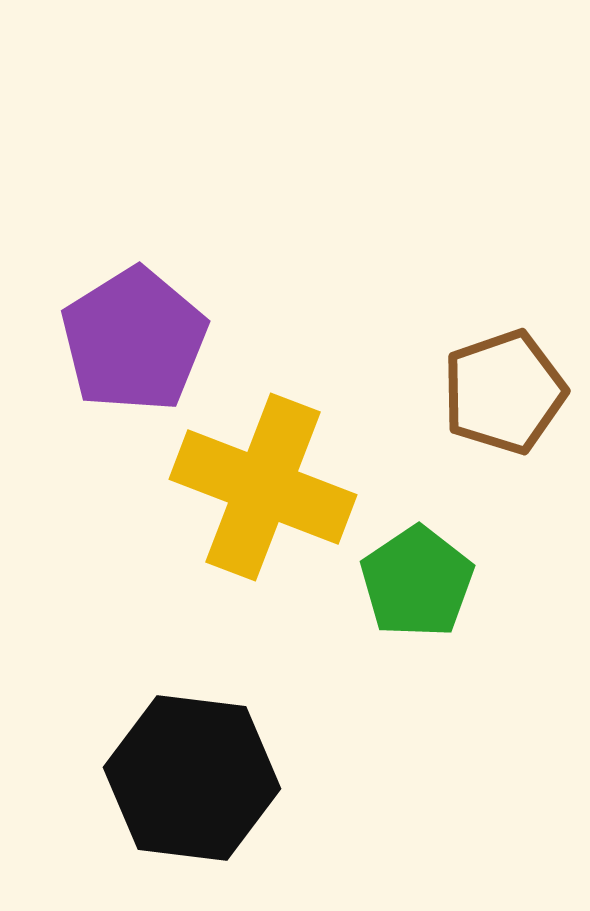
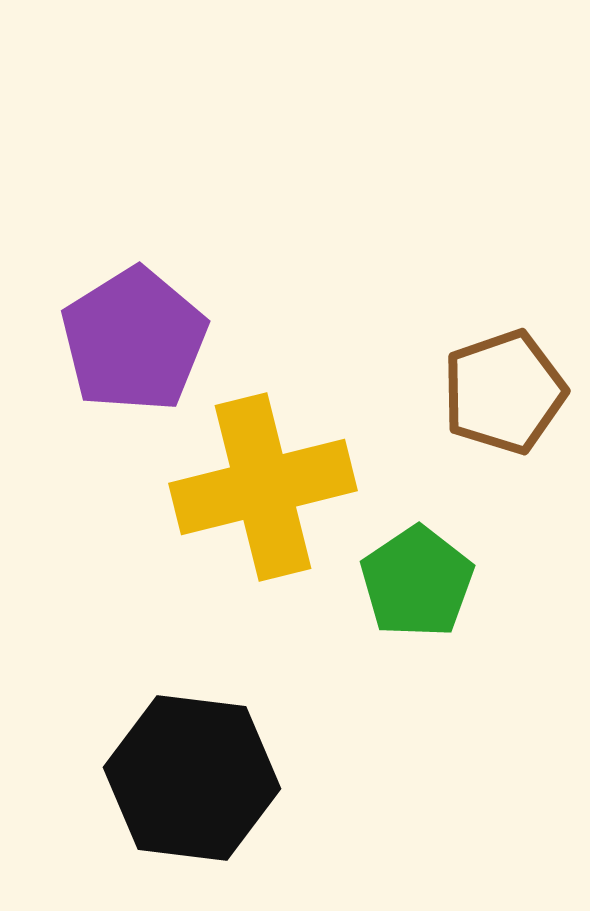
yellow cross: rotated 35 degrees counterclockwise
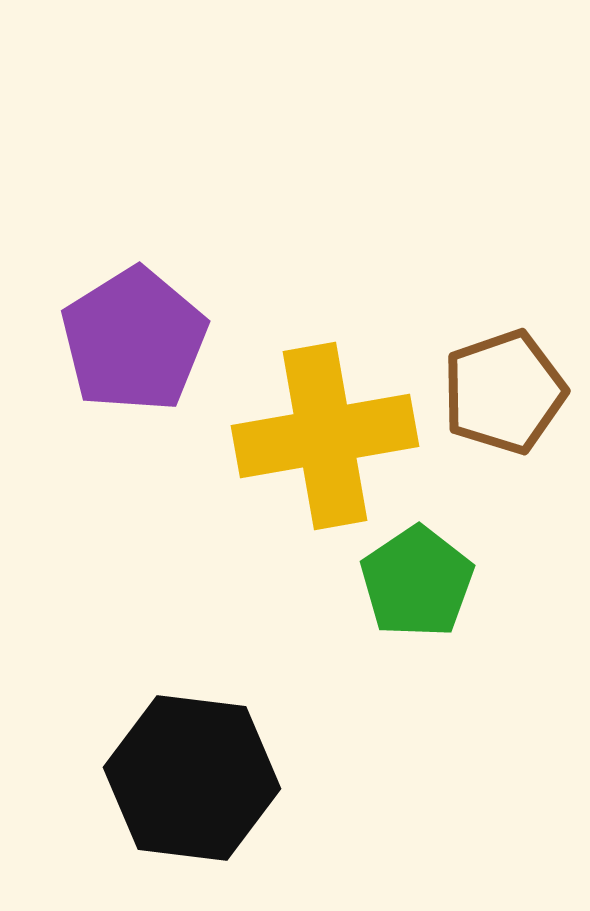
yellow cross: moved 62 px right, 51 px up; rotated 4 degrees clockwise
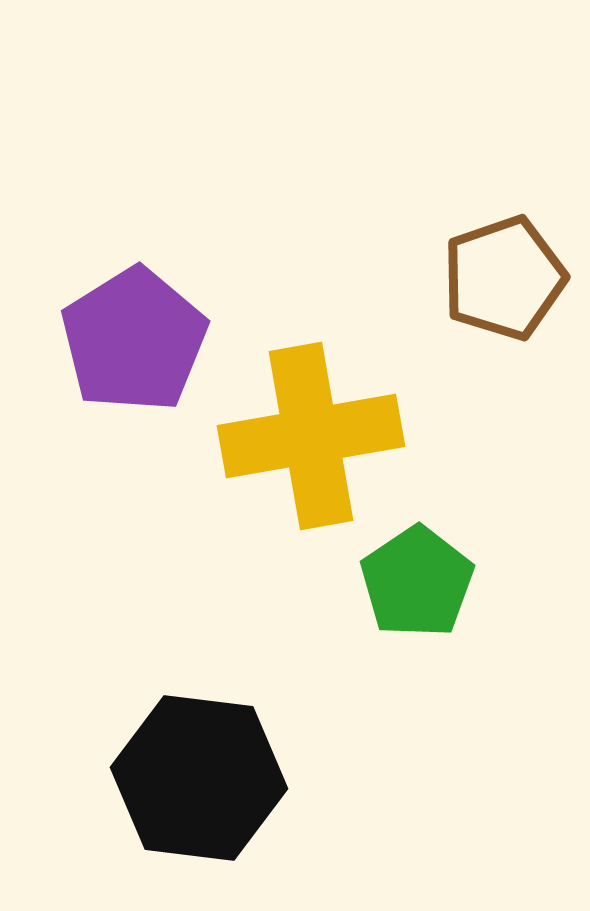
brown pentagon: moved 114 px up
yellow cross: moved 14 px left
black hexagon: moved 7 px right
